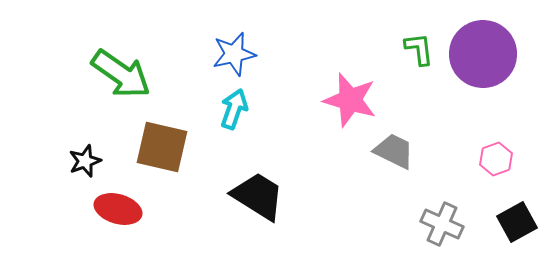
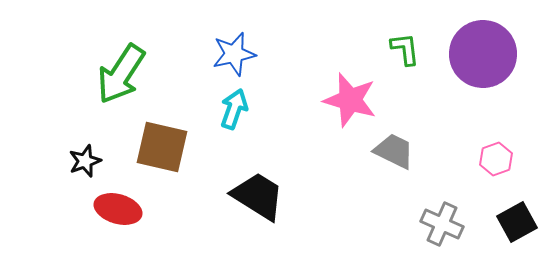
green L-shape: moved 14 px left
green arrow: rotated 88 degrees clockwise
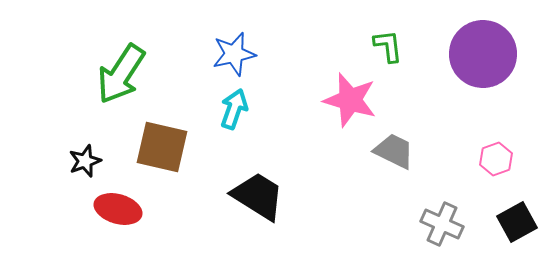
green L-shape: moved 17 px left, 3 px up
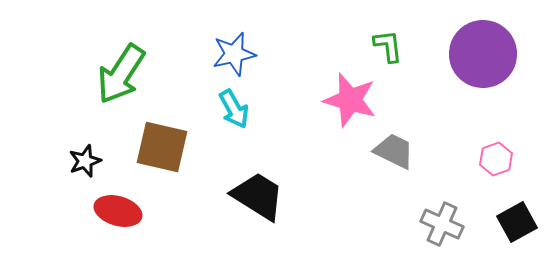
cyan arrow: rotated 132 degrees clockwise
red ellipse: moved 2 px down
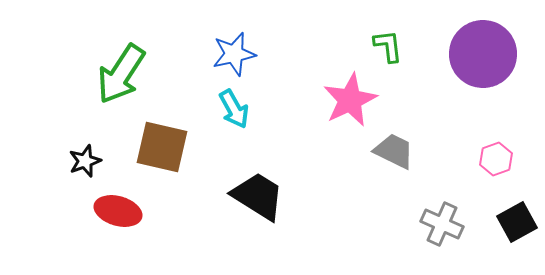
pink star: rotated 30 degrees clockwise
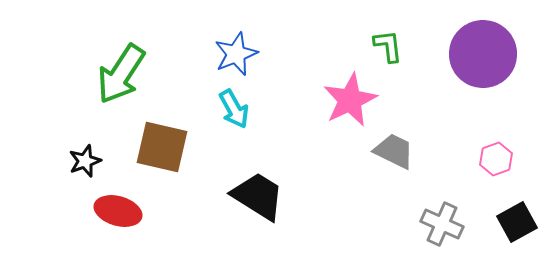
blue star: moved 2 px right; rotated 9 degrees counterclockwise
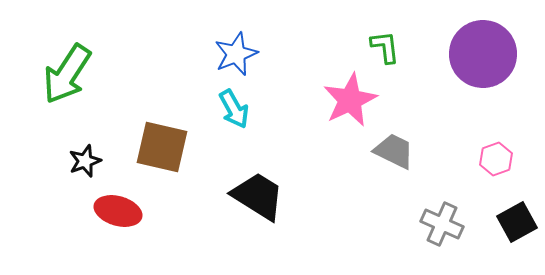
green L-shape: moved 3 px left, 1 px down
green arrow: moved 54 px left
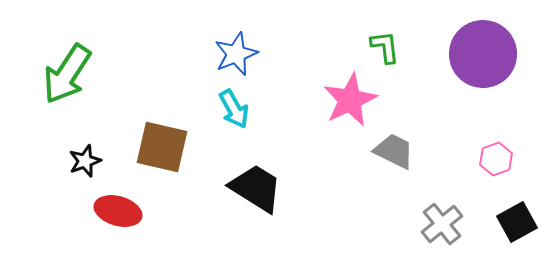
black trapezoid: moved 2 px left, 8 px up
gray cross: rotated 27 degrees clockwise
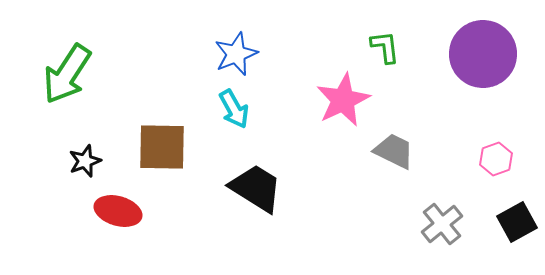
pink star: moved 7 px left
brown square: rotated 12 degrees counterclockwise
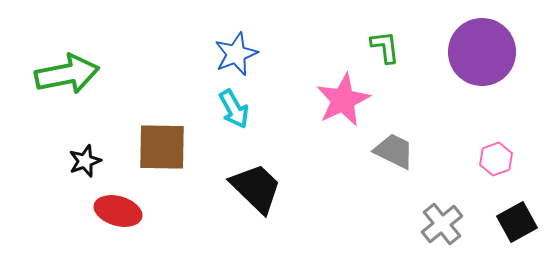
purple circle: moved 1 px left, 2 px up
green arrow: rotated 134 degrees counterclockwise
black trapezoid: rotated 12 degrees clockwise
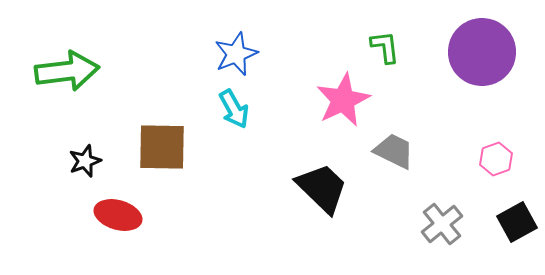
green arrow: moved 3 px up; rotated 4 degrees clockwise
black trapezoid: moved 66 px right
red ellipse: moved 4 px down
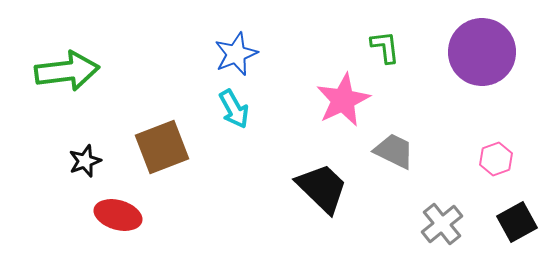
brown square: rotated 22 degrees counterclockwise
